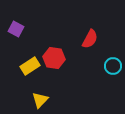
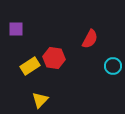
purple square: rotated 28 degrees counterclockwise
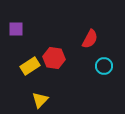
cyan circle: moved 9 px left
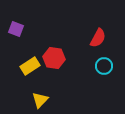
purple square: rotated 21 degrees clockwise
red semicircle: moved 8 px right, 1 px up
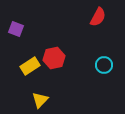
red semicircle: moved 21 px up
red hexagon: rotated 20 degrees counterclockwise
cyan circle: moved 1 px up
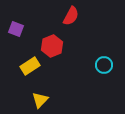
red semicircle: moved 27 px left, 1 px up
red hexagon: moved 2 px left, 12 px up; rotated 10 degrees counterclockwise
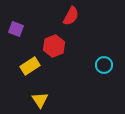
red hexagon: moved 2 px right
yellow triangle: rotated 18 degrees counterclockwise
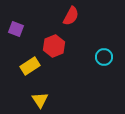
cyan circle: moved 8 px up
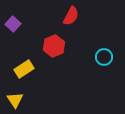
purple square: moved 3 px left, 5 px up; rotated 21 degrees clockwise
yellow rectangle: moved 6 px left, 3 px down
yellow triangle: moved 25 px left
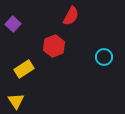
yellow triangle: moved 1 px right, 1 px down
